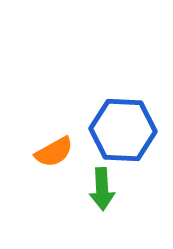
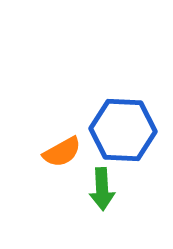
orange semicircle: moved 8 px right
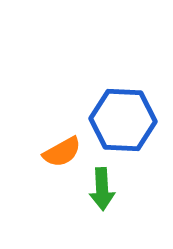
blue hexagon: moved 10 px up
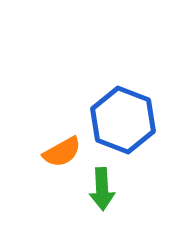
blue hexagon: rotated 18 degrees clockwise
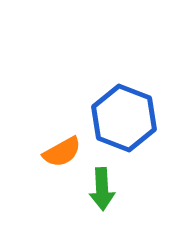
blue hexagon: moved 1 px right, 2 px up
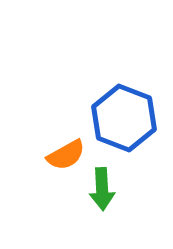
orange semicircle: moved 4 px right, 3 px down
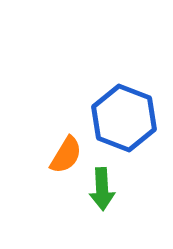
orange semicircle: rotated 30 degrees counterclockwise
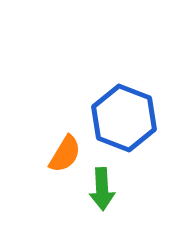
orange semicircle: moved 1 px left, 1 px up
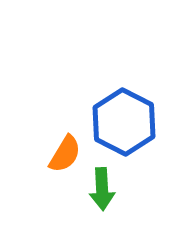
blue hexagon: moved 4 px down; rotated 6 degrees clockwise
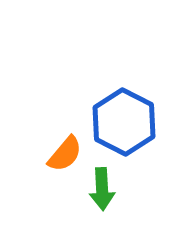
orange semicircle: rotated 9 degrees clockwise
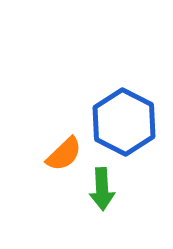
orange semicircle: moved 1 px left; rotated 6 degrees clockwise
